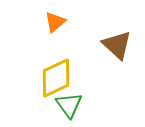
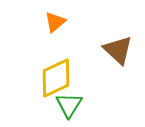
brown triangle: moved 1 px right, 5 px down
green triangle: rotated 8 degrees clockwise
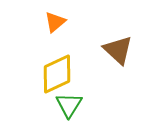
yellow diamond: moved 1 px right, 4 px up
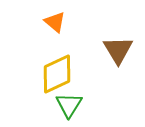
orange triangle: rotated 40 degrees counterclockwise
brown triangle: rotated 16 degrees clockwise
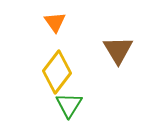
orange triangle: rotated 15 degrees clockwise
yellow diamond: moved 2 px up; rotated 27 degrees counterclockwise
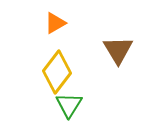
orange triangle: moved 1 px down; rotated 35 degrees clockwise
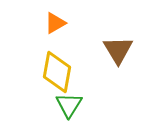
yellow diamond: rotated 27 degrees counterclockwise
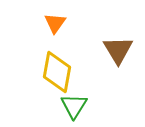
orange triangle: rotated 25 degrees counterclockwise
green triangle: moved 5 px right, 1 px down
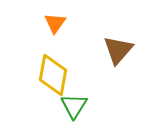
brown triangle: rotated 12 degrees clockwise
yellow diamond: moved 4 px left, 3 px down
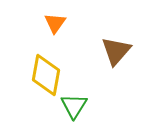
brown triangle: moved 2 px left, 1 px down
yellow diamond: moved 7 px left
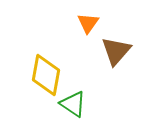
orange triangle: moved 33 px right
green triangle: moved 1 px left, 2 px up; rotated 28 degrees counterclockwise
